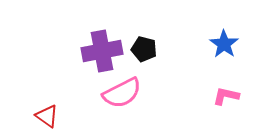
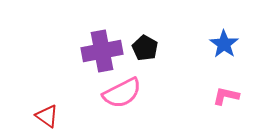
black pentagon: moved 1 px right, 1 px up; rotated 15 degrees clockwise
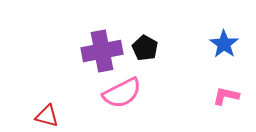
red triangle: rotated 20 degrees counterclockwise
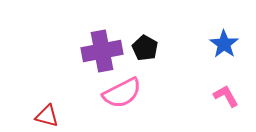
pink L-shape: rotated 48 degrees clockwise
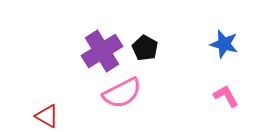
blue star: rotated 20 degrees counterclockwise
purple cross: rotated 21 degrees counterclockwise
red triangle: rotated 15 degrees clockwise
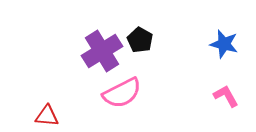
black pentagon: moved 5 px left, 8 px up
red triangle: rotated 25 degrees counterclockwise
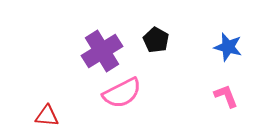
black pentagon: moved 16 px right
blue star: moved 4 px right, 3 px down
pink L-shape: rotated 8 degrees clockwise
